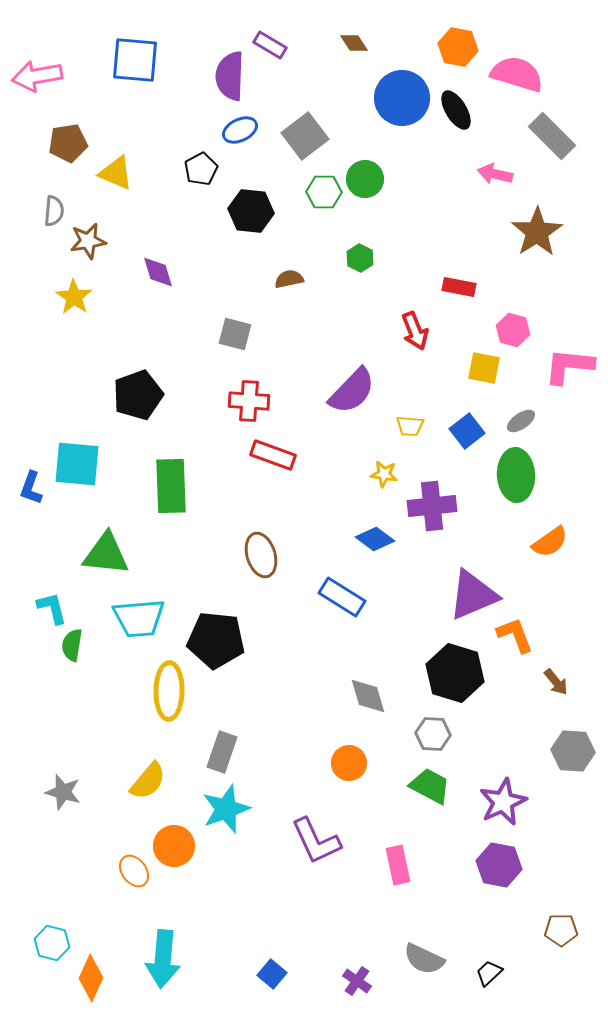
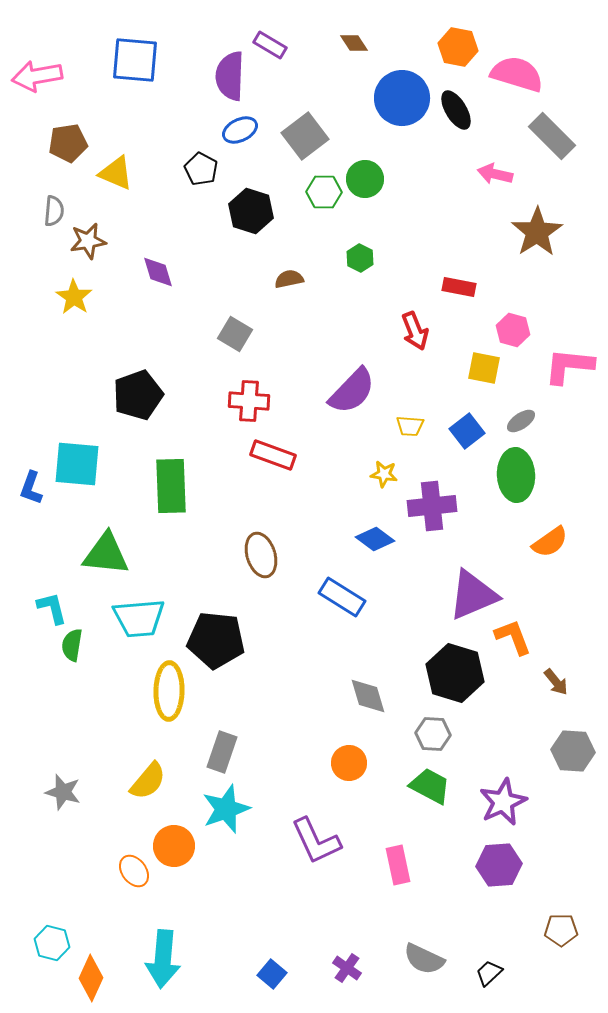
black pentagon at (201, 169): rotated 16 degrees counterclockwise
black hexagon at (251, 211): rotated 12 degrees clockwise
gray square at (235, 334): rotated 16 degrees clockwise
orange L-shape at (515, 635): moved 2 px left, 2 px down
purple hexagon at (499, 865): rotated 15 degrees counterclockwise
purple cross at (357, 981): moved 10 px left, 13 px up
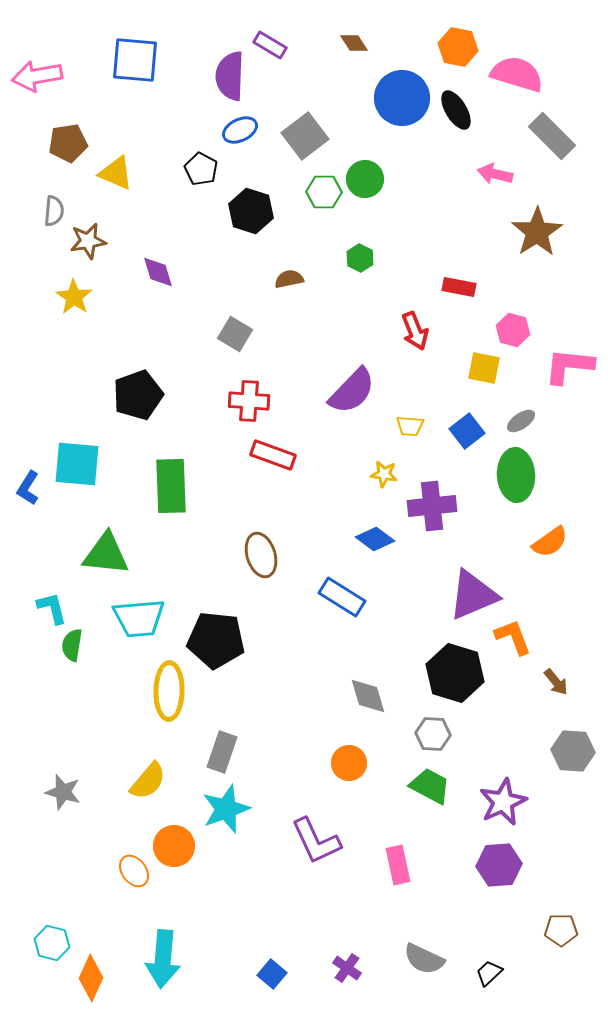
blue L-shape at (31, 488): moved 3 px left; rotated 12 degrees clockwise
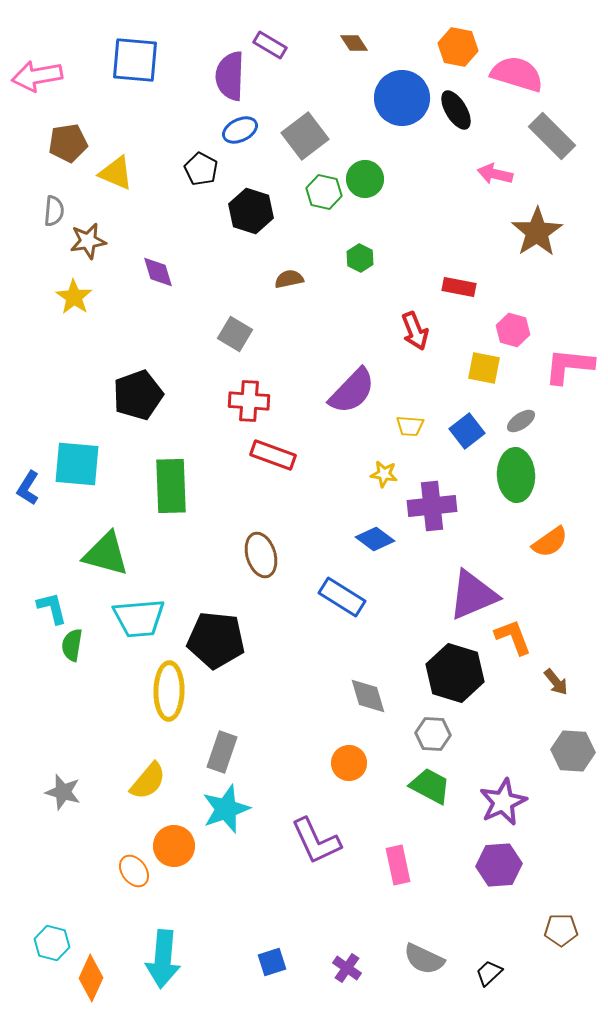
green hexagon at (324, 192): rotated 12 degrees clockwise
green triangle at (106, 554): rotated 9 degrees clockwise
blue square at (272, 974): moved 12 px up; rotated 32 degrees clockwise
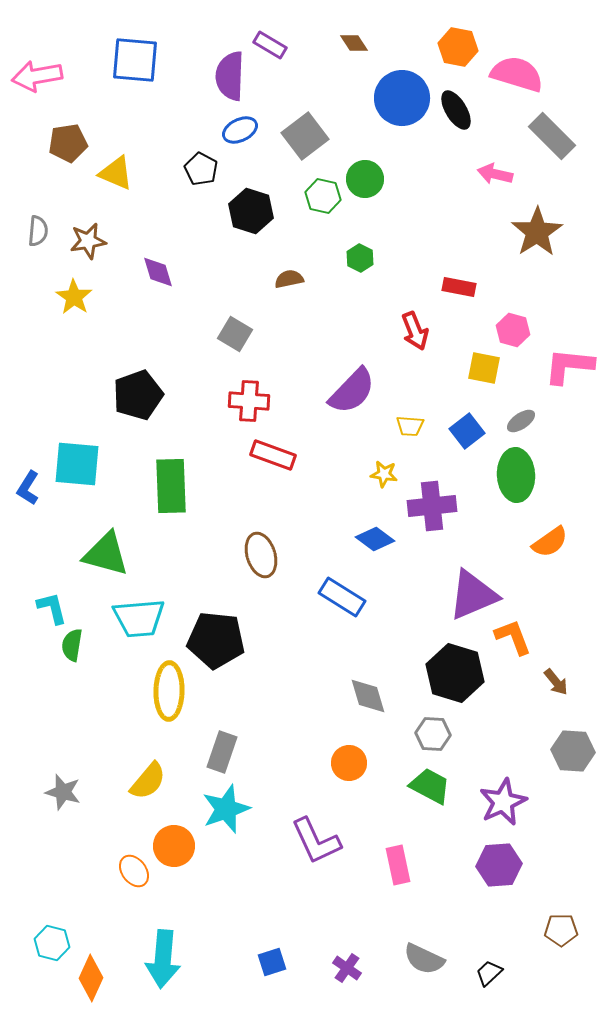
green hexagon at (324, 192): moved 1 px left, 4 px down
gray semicircle at (54, 211): moved 16 px left, 20 px down
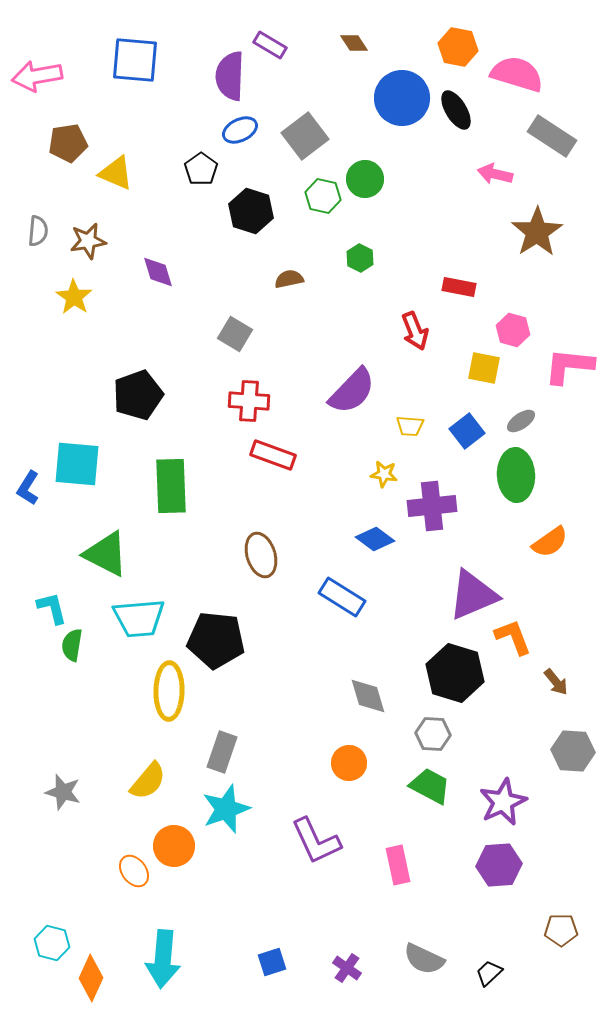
gray rectangle at (552, 136): rotated 12 degrees counterclockwise
black pentagon at (201, 169): rotated 8 degrees clockwise
green triangle at (106, 554): rotated 12 degrees clockwise
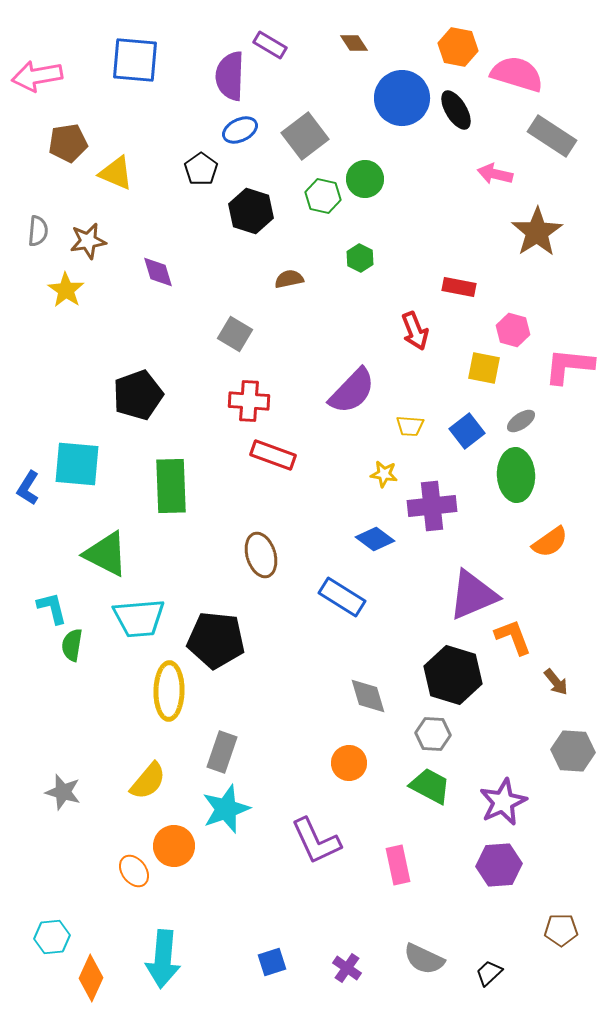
yellow star at (74, 297): moved 8 px left, 7 px up
black hexagon at (455, 673): moved 2 px left, 2 px down
cyan hexagon at (52, 943): moved 6 px up; rotated 20 degrees counterclockwise
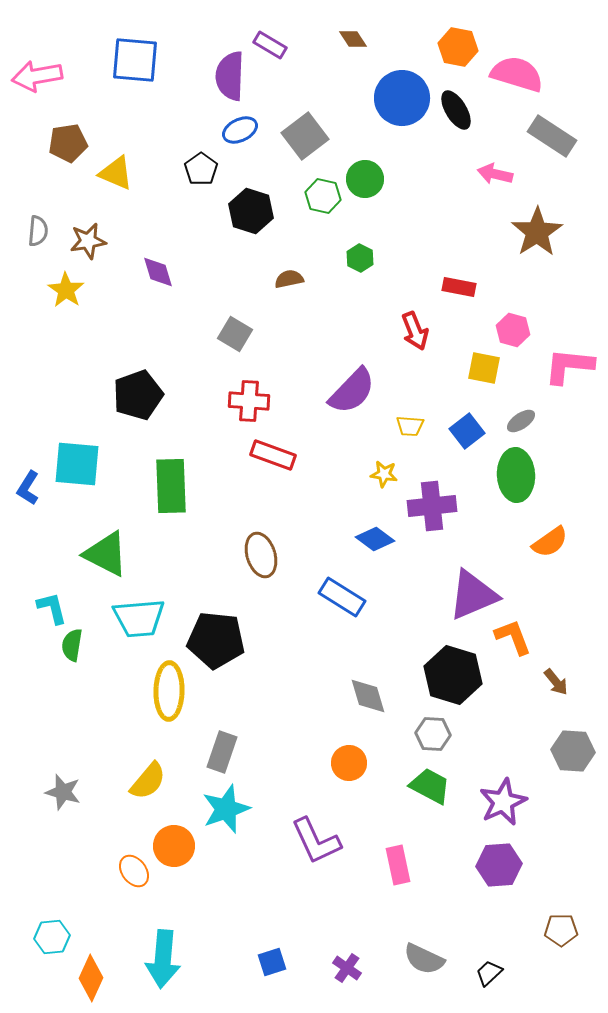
brown diamond at (354, 43): moved 1 px left, 4 px up
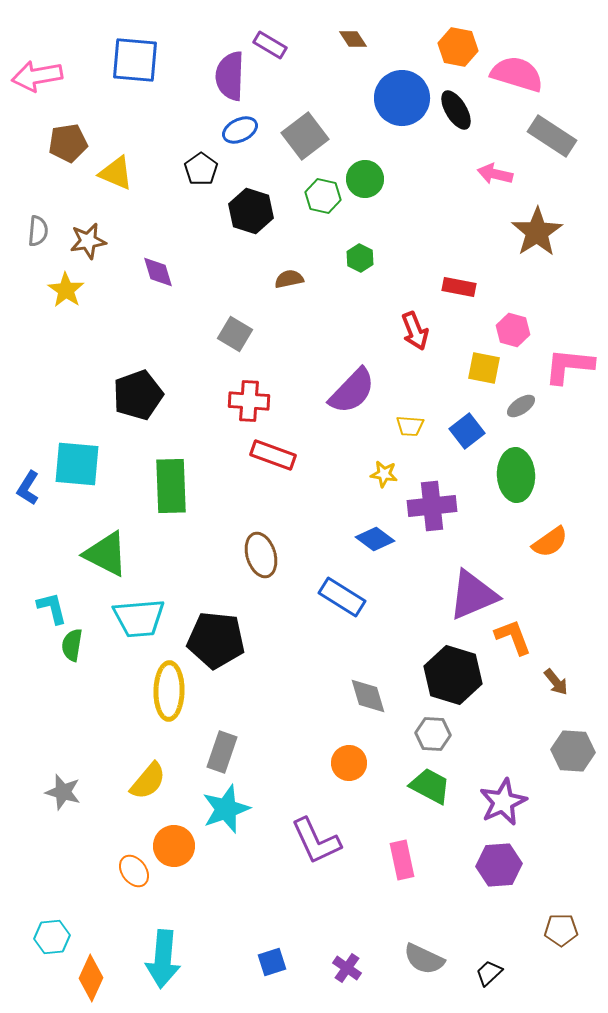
gray ellipse at (521, 421): moved 15 px up
pink rectangle at (398, 865): moved 4 px right, 5 px up
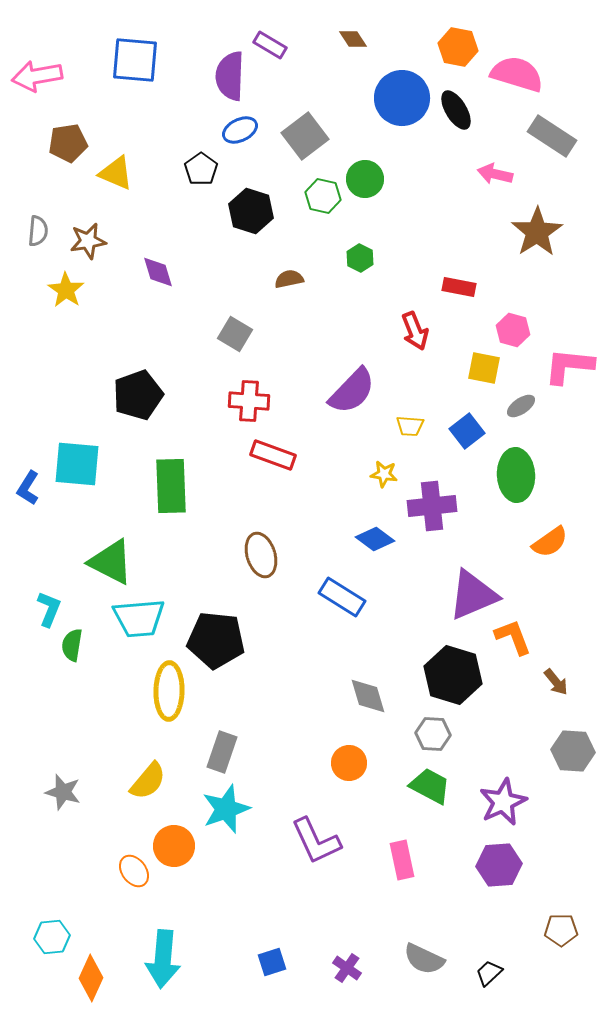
green triangle at (106, 554): moved 5 px right, 8 px down
cyan L-shape at (52, 608): moved 3 px left, 1 px down; rotated 36 degrees clockwise
